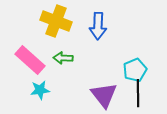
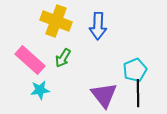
green arrow: rotated 60 degrees counterclockwise
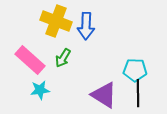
blue arrow: moved 12 px left
cyan pentagon: rotated 25 degrees clockwise
purple triangle: rotated 20 degrees counterclockwise
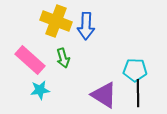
green arrow: rotated 48 degrees counterclockwise
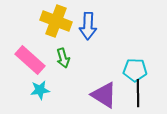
blue arrow: moved 2 px right
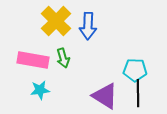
yellow cross: rotated 24 degrees clockwise
pink rectangle: moved 3 px right; rotated 32 degrees counterclockwise
purple triangle: moved 1 px right, 1 px down
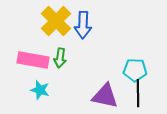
blue arrow: moved 5 px left, 1 px up
green arrow: moved 3 px left; rotated 24 degrees clockwise
cyan star: rotated 24 degrees clockwise
purple triangle: rotated 20 degrees counterclockwise
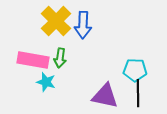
cyan star: moved 6 px right, 8 px up
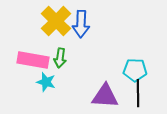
blue arrow: moved 2 px left, 1 px up
purple triangle: rotated 8 degrees counterclockwise
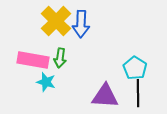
cyan pentagon: moved 2 px up; rotated 30 degrees clockwise
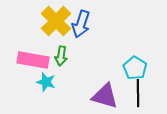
blue arrow: rotated 16 degrees clockwise
green arrow: moved 1 px right, 2 px up
purple triangle: rotated 12 degrees clockwise
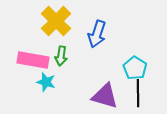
blue arrow: moved 16 px right, 10 px down
